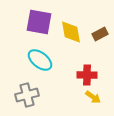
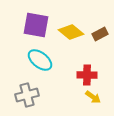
purple square: moved 3 px left, 3 px down
yellow diamond: rotated 40 degrees counterclockwise
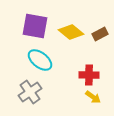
purple square: moved 1 px left, 1 px down
red cross: moved 2 px right
gray cross: moved 3 px right, 3 px up; rotated 20 degrees counterclockwise
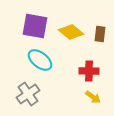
brown rectangle: rotated 56 degrees counterclockwise
red cross: moved 4 px up
gray cross: moved 2 px left, 2 px down
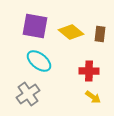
cyan ellipse: moved 1 px left, 1 px down
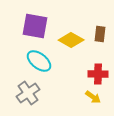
yellow diamond: moved 8 px down; rotated 10 degrees counterclockwise
red cross: moved 9 px right, 3 px down
gray cross: moved 1 px up
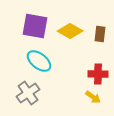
yellow diamond: moved 1 px left, 9 px up
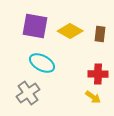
cyan ellipse: moved 3 px right, 2 px down; rotated 10 degrees counterclockwise
